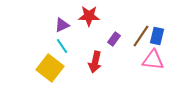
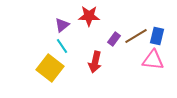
purple triangle: rotated 14 degrees counterclockwise
brown line: moved 5 px left; rotated 25 degrees clockwise
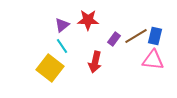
red star: moved 1 px left, 4 px down
blue rectangle: moved 2 px left
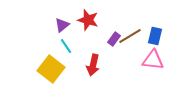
red star: rotated 15 degrees clockwise
brown line: moved 6 px left
cyan line: moved 4 px right
red arrow: moved 2 px left, 3 px down
yellow square: moved 1 px right, 1 px down
